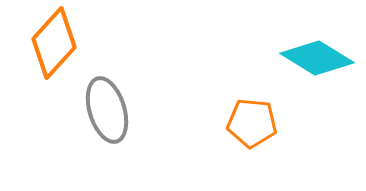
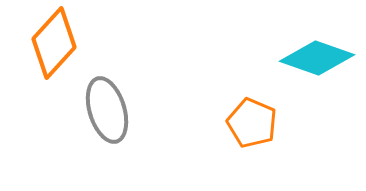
cyan diamond: rotated 12 degrees counterclockwise
orange pentagon: rotated 18 degrees clockwise
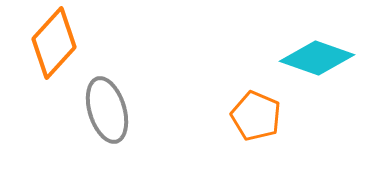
orange pentagon: moved 4 px right, 7 px up
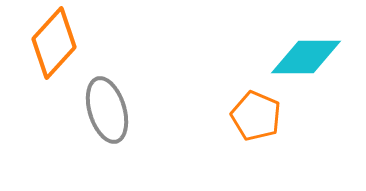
cyan diamond: moved 11 px left, 1 px up; rotated 20 degrees counterclockwise
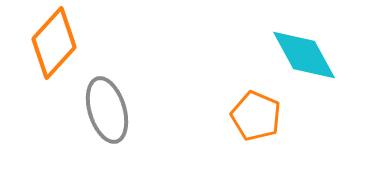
cyan diamond: moved 2 px left, 2 px up; rotated 62 degrees clockwise
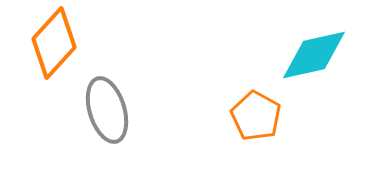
cyan diamond: moved 10 px right; rotated 74 degrees counterclockwise
orange pentagon: rotated 6 degrees clockwise
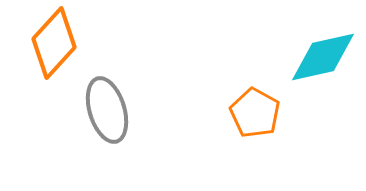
cyan diamond: moved 9 px right, 2 px down
orange pentagon: moved 1 px left, 3 px up
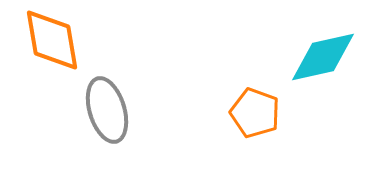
orange diamond: moved 2 px left, 3 px up; rotated 52 degrees counterclockwise
orange pentagon: rotated 9 degrees counterclockwise
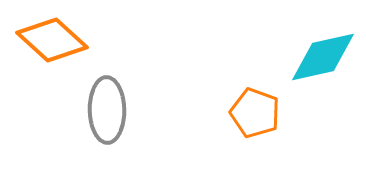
orange diamond: rotated 38 degrees counterclockwise
gray ellipse: rotated 16 degrees clockwise
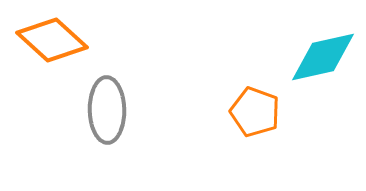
orange pentagon: moved 1 px up
